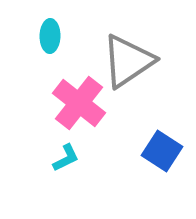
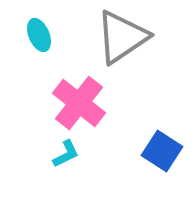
cyan ellipse: moved 11 px left, 1 px up; rotated 24 degrees counterclockwise
gray triangle: moved 6 px left, 24 px up
cyan L-shape: moved 4 px up
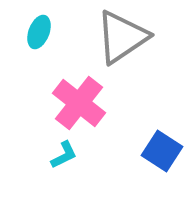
cyan ellipse: moved 3 px up; rotated 44 degrees clockwise
cyan L-shape: moved 2 px left, 1 px down
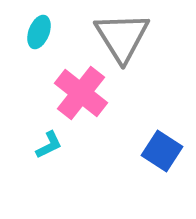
gray triangle: rotated 28 degrees counterclockwise
pink cross: moved 2 px right, 10 px up
cyan L-shape: moved 15 px left, 10 px up
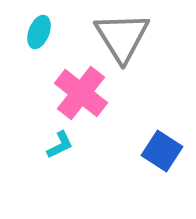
cyan L-shape: moved 11 px right
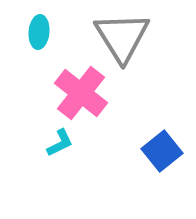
cyan ellipse: rotated 16 degrees counterclockwise
cyan L-shape: moved 2 px up
blue square: rotated 18 degrees clockwise
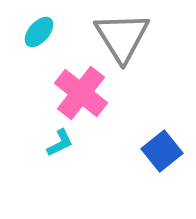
cyan ellipse: rotated 36 degrees clockwise
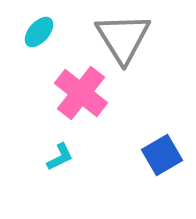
gray triangle: moved 1 px right, 1 px down
cyan L-shape: moved 14 px down
blue square: moved 4 px down; rotated 9 degrees clockwise
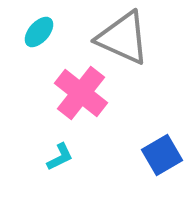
gray triangle: rotated 34 degrees counterclockwise
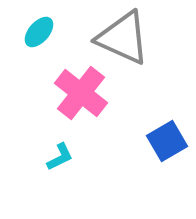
blue square: moved 5 px right, 14 px up
